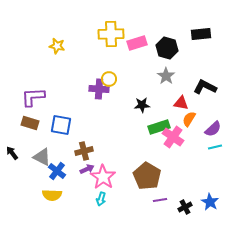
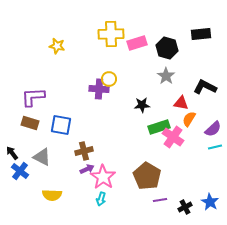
blue cross: moved 37 px left
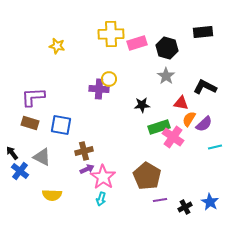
black rectangle: moved 2 px right, 2 px up
purple semicircle: moved 9 px left, 5 px up
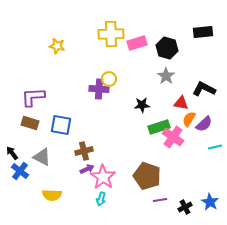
black L-shape: moved 1 px left, 2 px down
brown pentagon: rotated 12 degrees counterclockwise
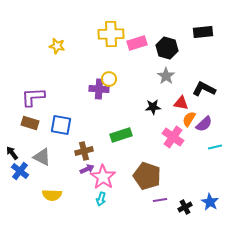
black star: moved 11 px right, 2 px down
green rectangle: moved 38 px left, 8 px down
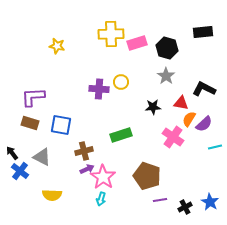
yellow circle: moved 12 px right, 3 px down
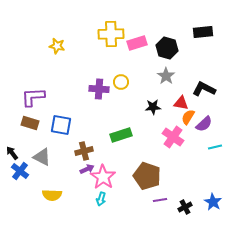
orange semicircle: moved 1 px left, 2 px up
blue star: moved 3 px right
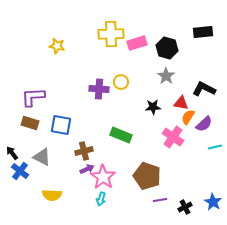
green rectangle: rotated 40 degrees clockwise
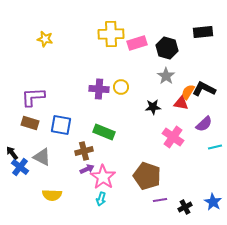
yellow star: moved 12 px left, 7 px up
yellow circle: moved 5 px down
orange semicircle: moved 25 px up
green rectangle: moved 17 px left, 3 px up
blue cross: moved 4 px up
